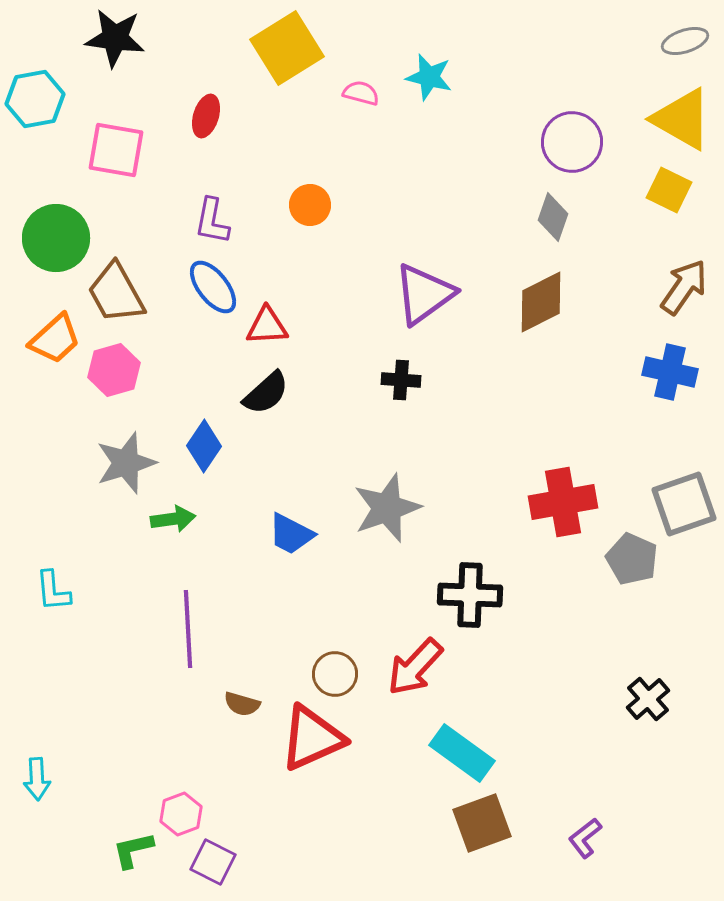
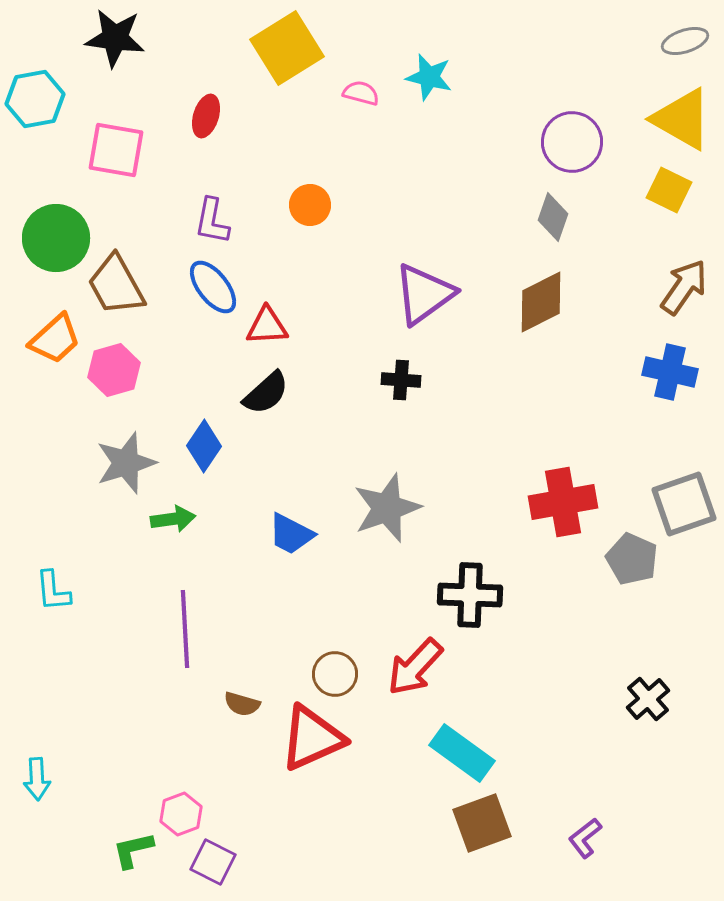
brown trapezoid at (116, 293): moved 8 px up
purple line at (188, 629): moved 3 px left
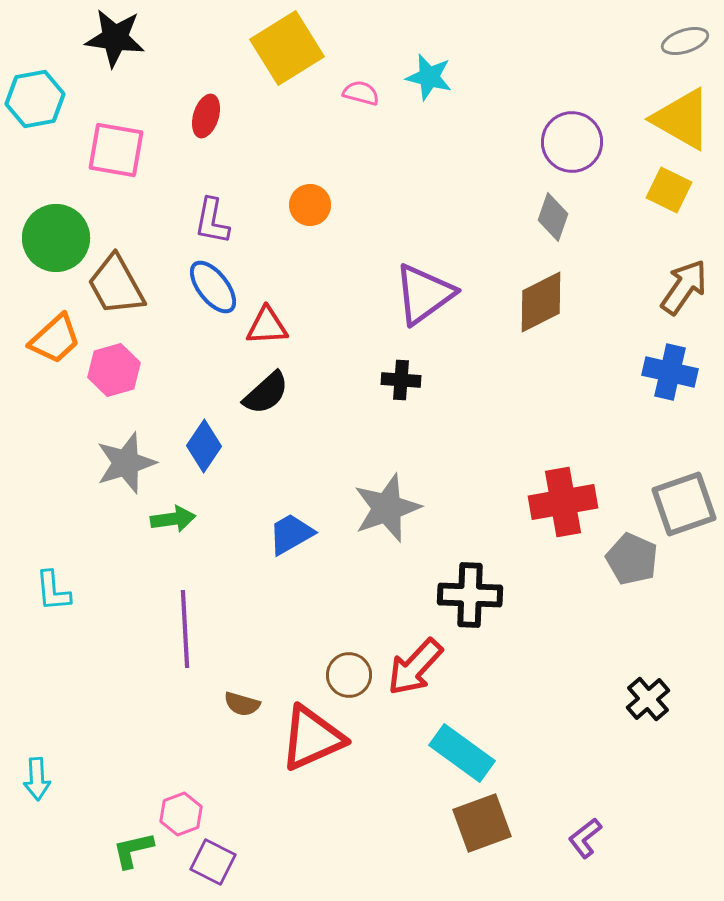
blue trapezoid at (291, 534): rotated 123 degrees clockwise
brown circle at (335, 674): moved 14 px right, 1 px down
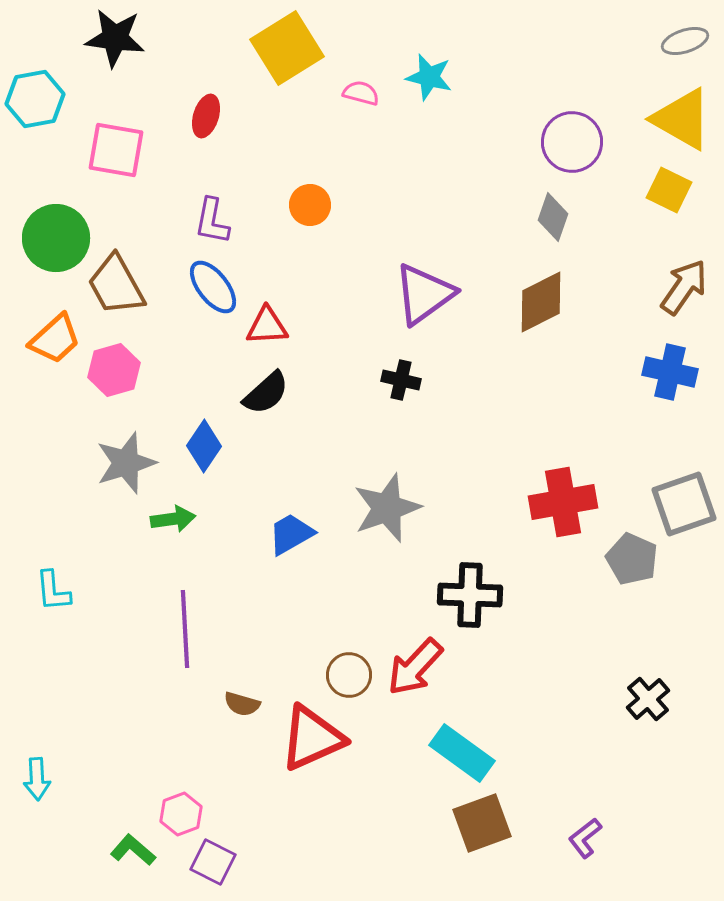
black cross at (401, 380): rotated 9 degrees clockwise
green L-shape at (133, 850): rotated 54 degrees clockwise
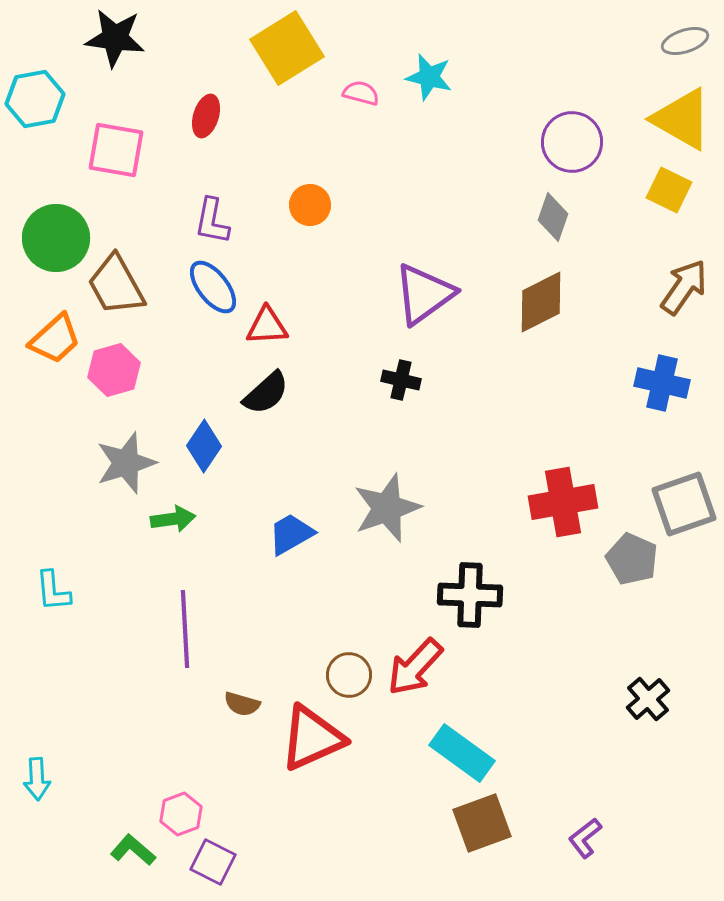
blue cross at (670, 372): moved 8 px left, 11 px down
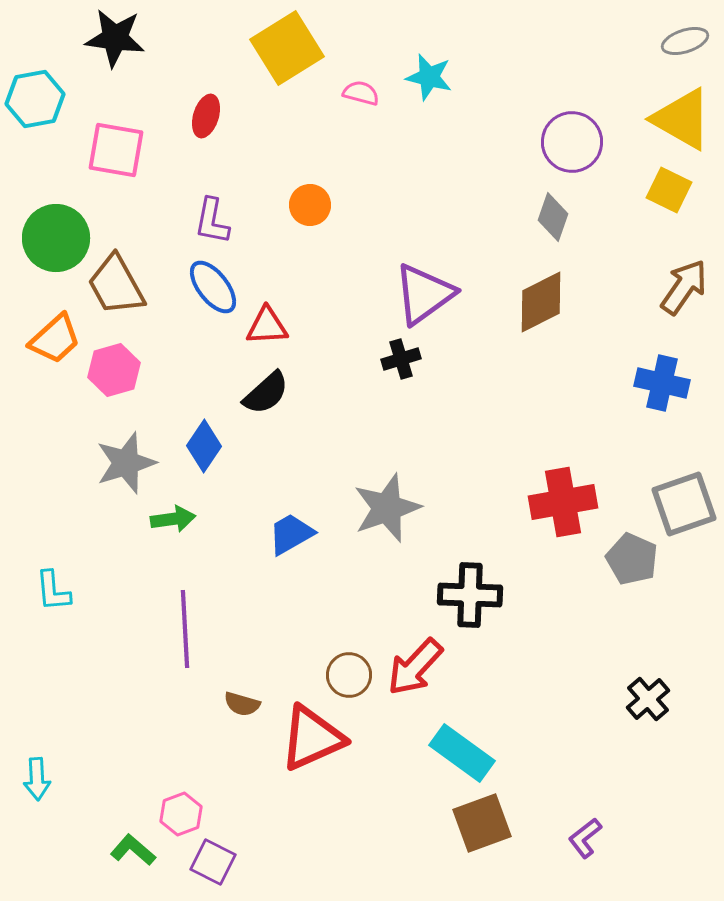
black cross at (401, 380): moved 21 px up; rotated 30 degrees counterclockwise
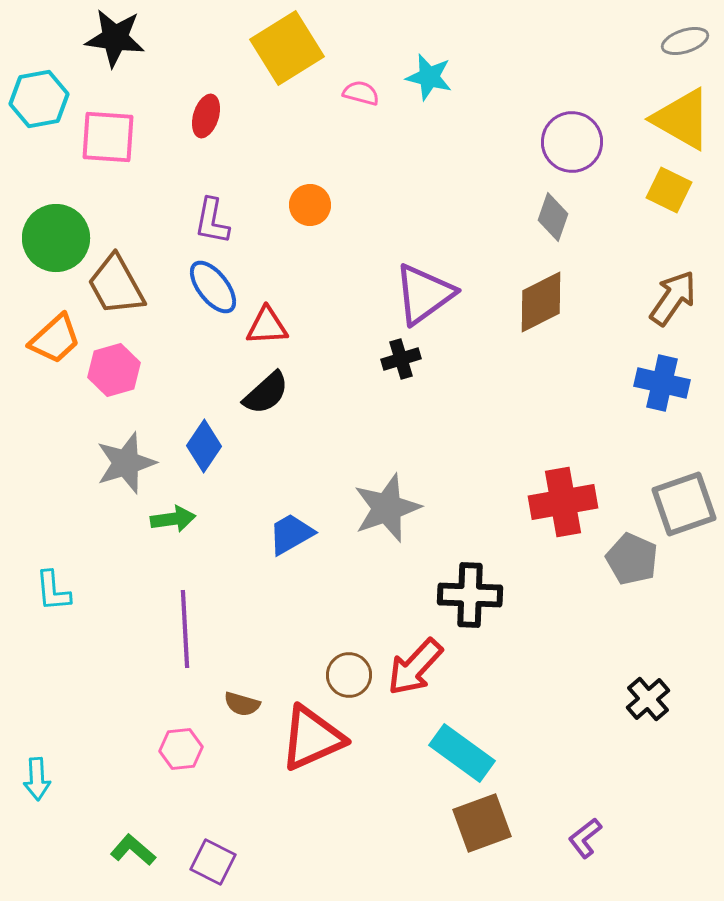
cyan hexagon at (35, 99): moved 4 px right
pink square at (116, 150): moved 8 px left, 13 px up; rotated 6 degrees counterclockwise
brown arrow at (684, 287): moved 11 px left, 11 px down
pink hexagon at (181, 814): moved 65 px up; rotated 15 degrees clockwise
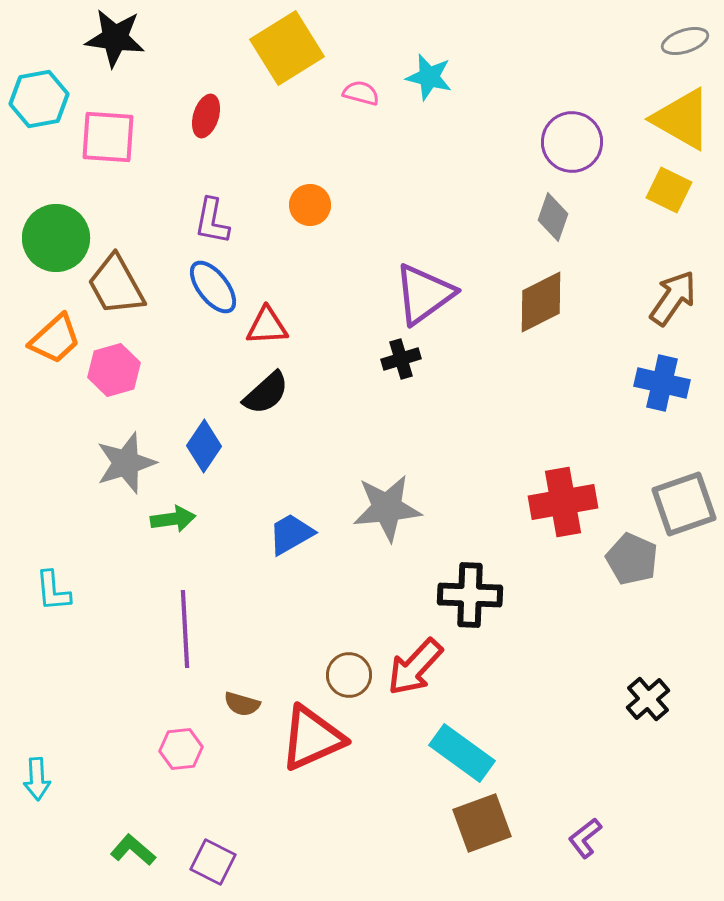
gray star at (387, 508): rotated 14 degrees clockwise
